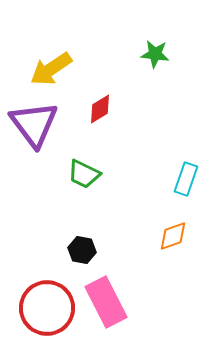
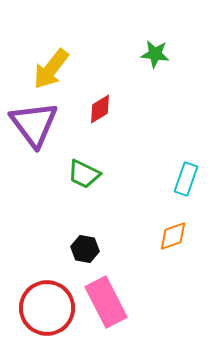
yellow arrow: rotated 18 degrees counterclockwise
black hexagon: moved 3 px right, 1 px up
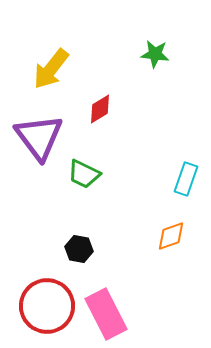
purple triangle: moved 5 px right, 13 px down
orange diamond: moved 2 px left
black hexagon: moved 6 px left
pink rectangle: moved 12 px down
red circle: moved 2 px up
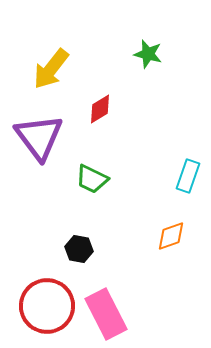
green star: moved 7 px left; rotated 8 degrees clockwise
green trapezoid: moved 8 px right, 5 px down
cyan rectangle: moved 2 px right, 3 px up
